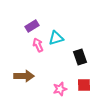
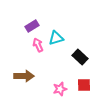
black rectangle: rotated 28 degrees counterclockwise
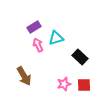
purple rectangle: moved 2 px right, 1 px down
brown arrow: rotated 60 degrees clockwise
pink star: moved 4 px right, 5 px up
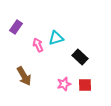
purple rectangle: moved 18 px left; rotated 24 degrees counterclockwise
red square: moved 1 px right
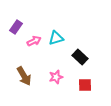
pink arrow: moved 4 px left, 4 px up; rotated 88 degrees clockwise
pink star: moved 8 px left, 7 px up
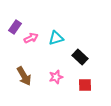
purple rectangle: moved 1 px left
pink arrow: moved 3 px left, 3 px up
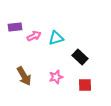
purple rectangle: rotated 48 degrees clockwise
pink arrow: moved 3 px right, 2 px up
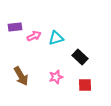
brown arrow: moved 3 px left
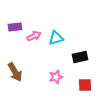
black rectangle: rotated 56 degrees counterclockwise
brown arrow: moved 6 px left, 4 px up
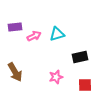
cyan triangle: moved 1 px right, 4 px up
